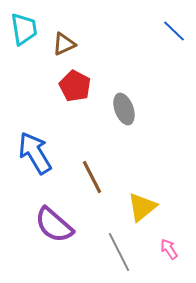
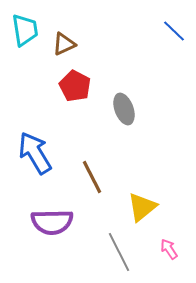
cyan trapezoid: moved 1 px right, 1 px down
purple semicircle: moved 2 px left, 3 px up; rotated 42 degrees counterclockwise
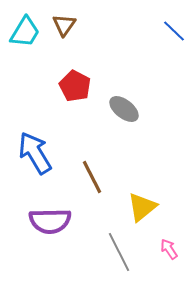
cyan trapezoid: moved 2 px down; rotated 40 degrees clockwise
brown triangle: moved 19 px up; rotated 30 degrees counterclockwise
gray ellipse: rotated 32 degrees counterclockwise
purple semicircle: moved 2 px left, 1 px up
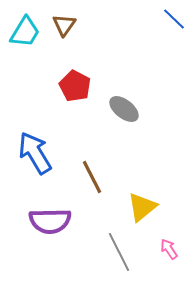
blue line: moved 12 px up
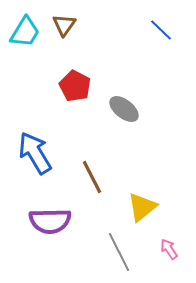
blue line: moved 13 px left, 11 px down
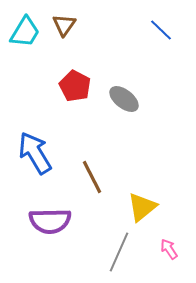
gray ellipse: moved 10 px up
gray line: rotated 51 degrees clockwise
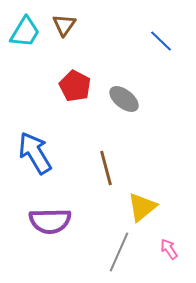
blue line: moved 11 px down
brown line: moved 14 px right, 9 px up; rotated 12 degrees clockwise
